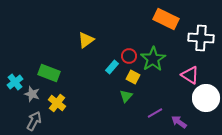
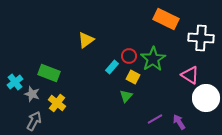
purple line: moved 6 px down
purple arrow: rotated 21 degrees clockwise
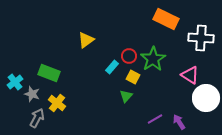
gray arrow: moved 3 px right, 3 px up
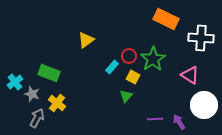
white circle: moved 2 px left, 7 px down
purple line: rotated 28 degrees clockwise
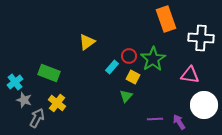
orange rectangle: rotated 45 degrees clockwise
yellow triangle: moved 1 px right, 2 px down
pink triangle: rotated 24 degrees counterclockwise
gray star: moved 8 px left, 6 px down
